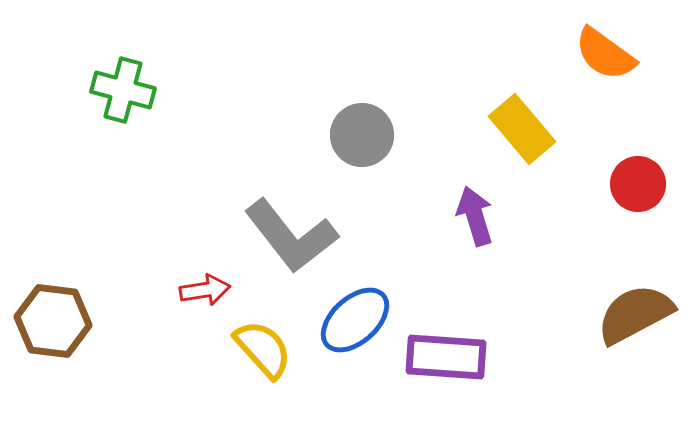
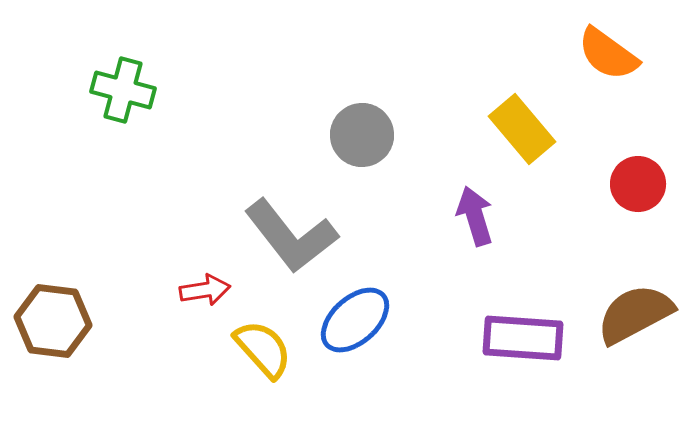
orange semicircle: moved 3 px right
purple rectangle: moved 77 px right, 19 px up
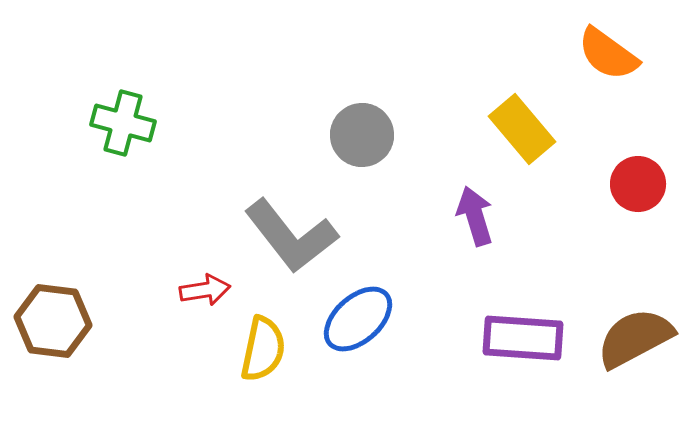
green cross: moved 33 px down
brown semicircle: moved 24 px down
blue ellipse: moved 3 px right, 1 px up
yellow semicircle: rotated 54 degrees clockwise
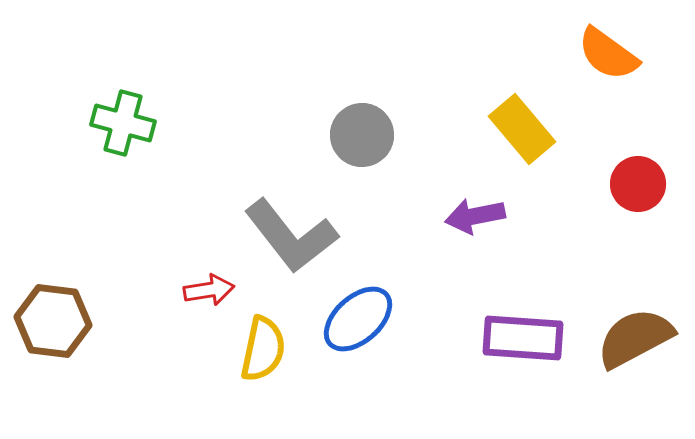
purple arrow: rotated 84 degrees counterclockwise
red arrow: moved 4 px right
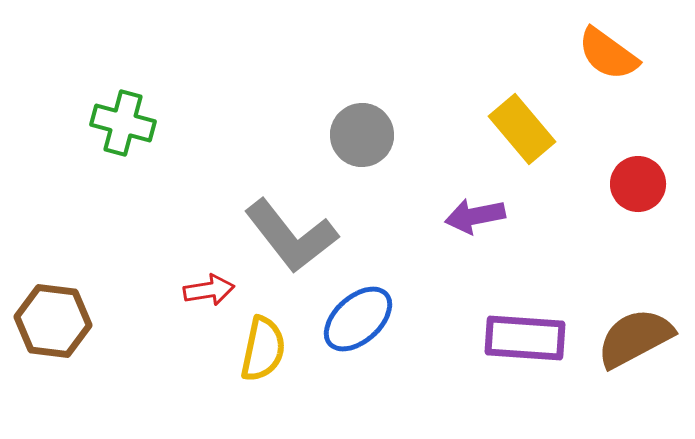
purple rectangle: moved 2 px right
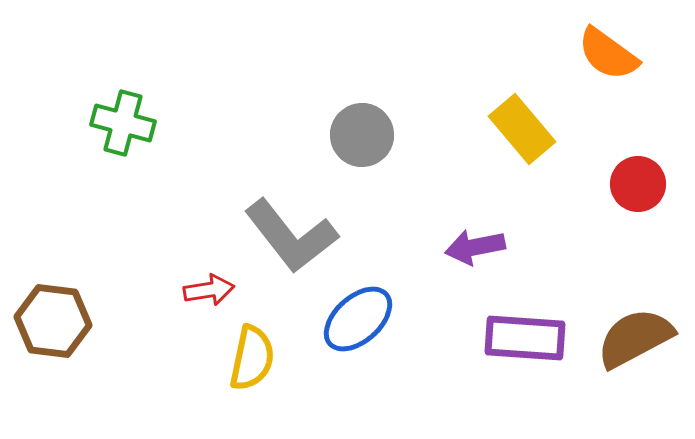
purple arrow: moved 31 px down
yellow semicircle: moved 11 px left, 9 px down
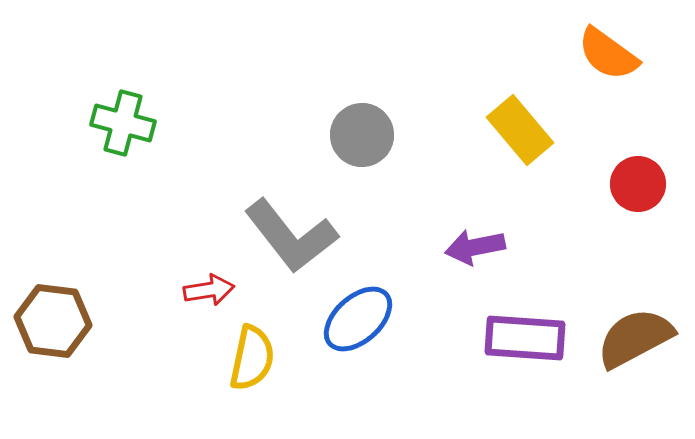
yellow rectangle: moved 2 px left, 1 px down
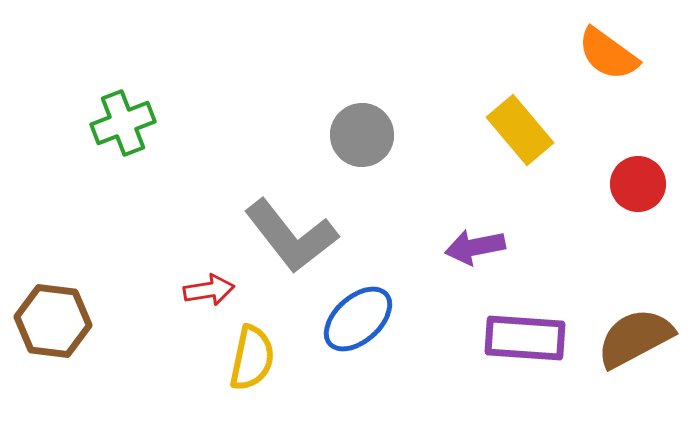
green cross: rotated 36 degrees counterclockwise
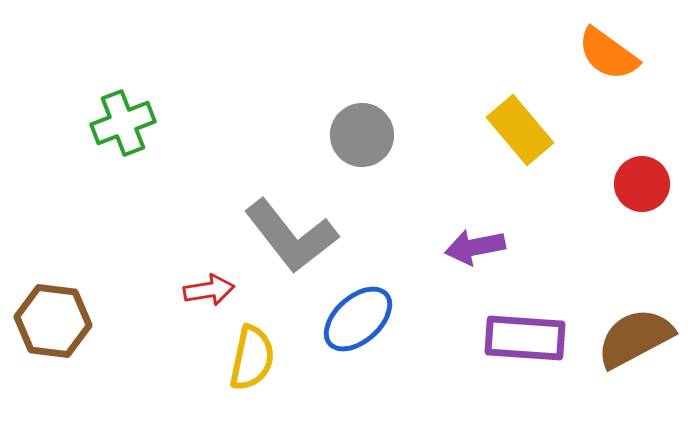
red circle: moved 4 px right
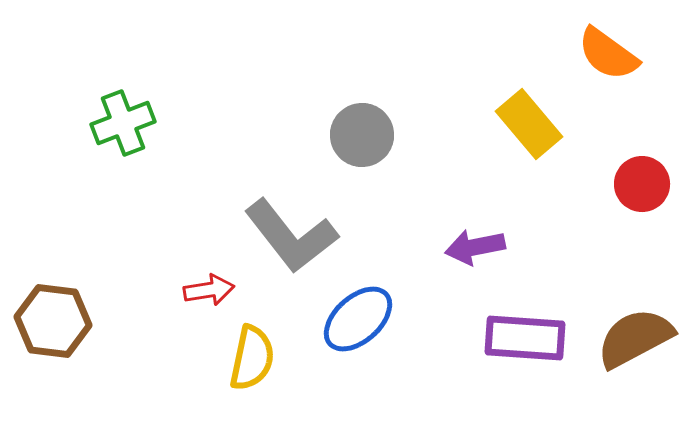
yellow rectangle: moved 9 px right, 6 px up
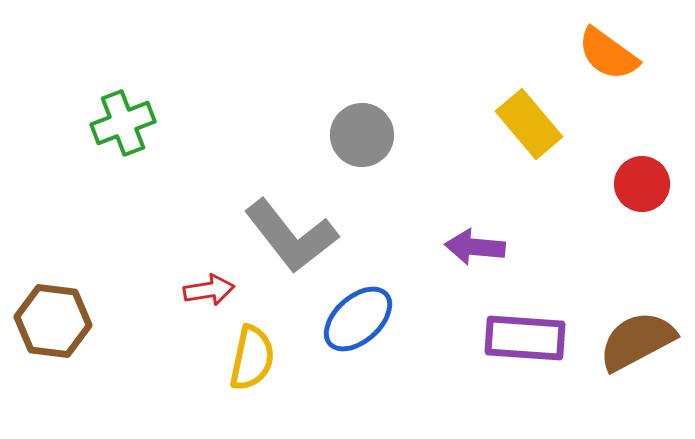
purple arrow: rotated 16 degrees clockwise
brown semicircle: moved 2 px right, 3 px down
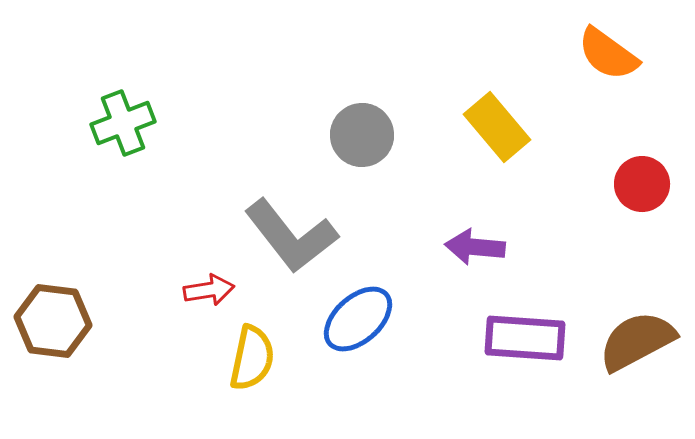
yellow rectangle: moved 32 px left, 3 px down
